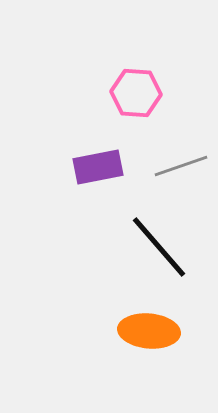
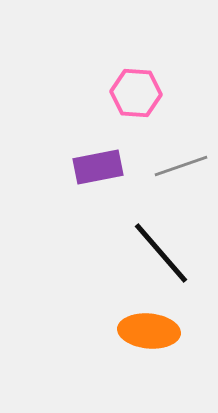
black line: moved 2 px right, 6 px down
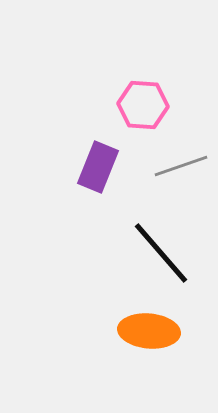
pink hexagon: moved 7 px right, 12 px down
purple rectangle: rotated 57 degrees counterclockwise
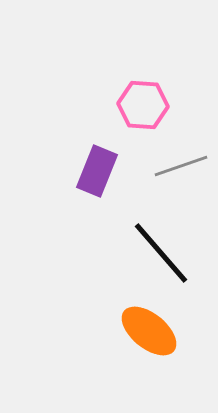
purple rectangle: moved 1 px left, 4 px down
orange ellipse: rotated 34 degrees clockwise
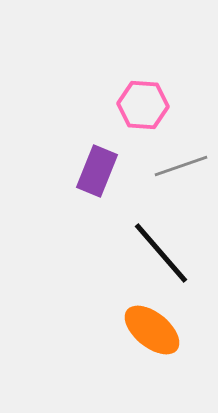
orange ellipse: moved 3 px right, 1 px up
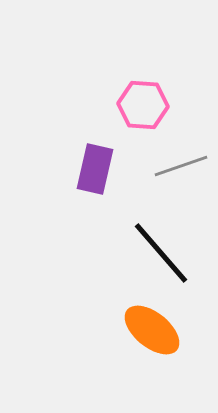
purple rectangle: moved 2 px left, 2 px up; rotated 9 degrees counterclockwise
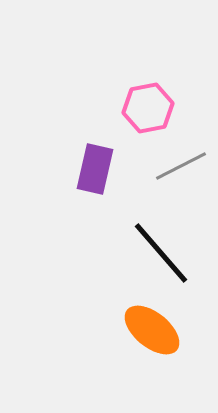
pink hexagon: moved 5 px right, 3 px down; rotated 15 degrees counterclockwise
gray line: rotated 8 degrees counterclockwise
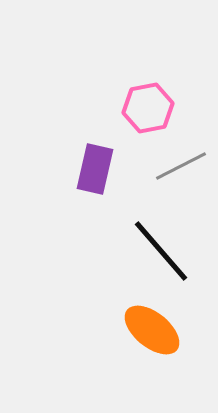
black line: moved 2 px up
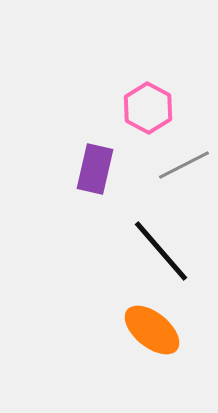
pink hexagon: rotated 21 degrees counterclockwise
gray line: moved 3 px right, 1 px up
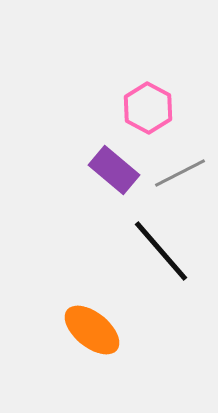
gray line: moved 4 px left, 8 px down
purple rectangle: moved 19 px right, 1 px down; rotated 63 degrees counterclockwise
orange ellipse: moved 60 px left
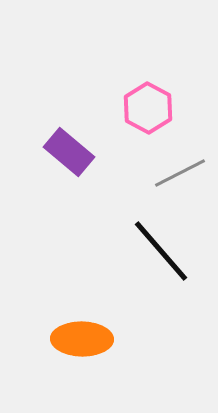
purple rectangle: moved 45 px left, 18 px up
orange ellipse: moved 10 px left, 9 px down; rotated 38 degrees counterclockwise
